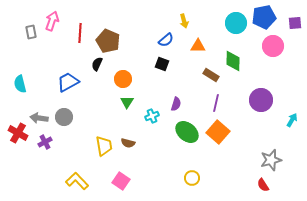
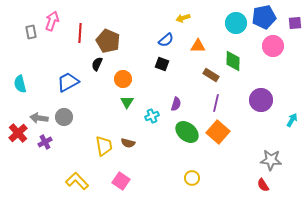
yellow arrow: moved 1 px left, 3 px up; rotated 88 degrees clockwise
red cross: rotated 18 degrees clockwise
gray star: rotated 20 degrees clockwise
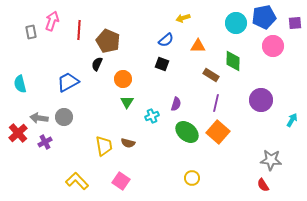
red line: moved 1 px left, 3 px up
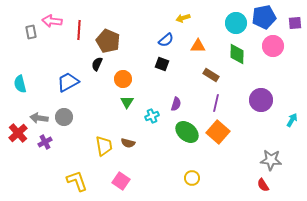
pink arrow: rotated 102 degrees counterclockwise
green diamond: moved 4 px right, 7 px up
yellow L-shape: rotated 25 degrees clockwise
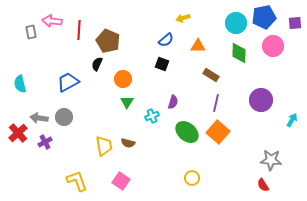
green diamond: moved 2 px right, 1 px up
purple semicircle: moved 3 px left, 2 px up
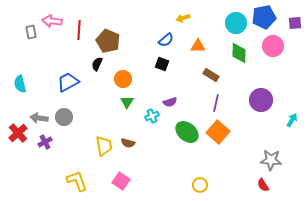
purple semicircle: moved 3 px left; rotated 56 degrees clockwise
yellow circle: moved 8 px right, 7 px down
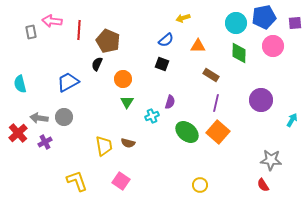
purple semicircle: rotated 56 degrees counterclockwise
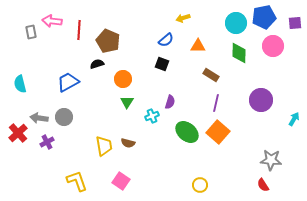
black semicircle: rotated 48 degrees clockwise
cyan arrow: moved 2 px right, 1 px up
purple cross: moved 2 px right
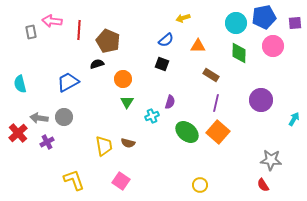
yellow L-shape: moved 3 px left, 1 px up
